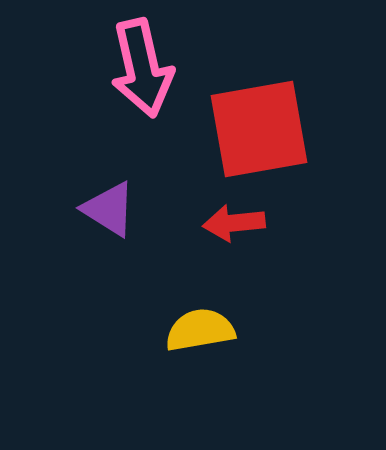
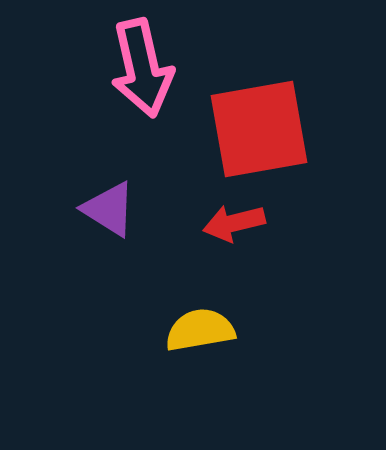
red arrow: rotated 8 degrees counterclockwise
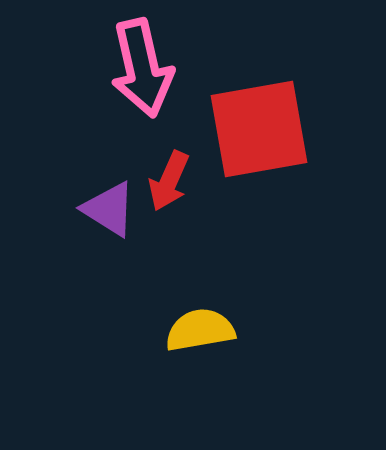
red arrow: moved 65 px left, 42 px up; rotated 52 degrees counterclockwise
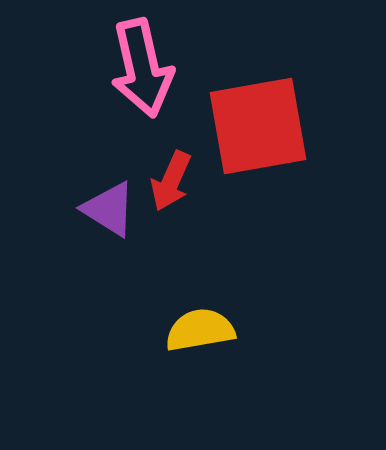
red square: moved 1 px left, 3 px up
red arrow: moved 2 px right
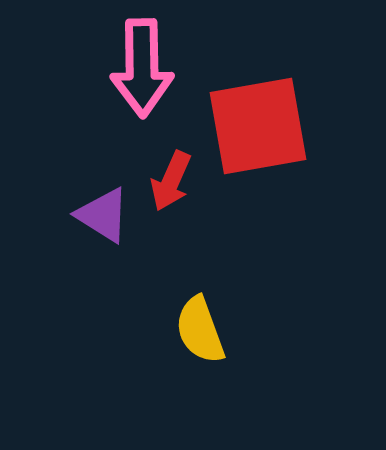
pink arrow: rotated 12 degrees clockwise
purple triangle: moved 6 px left, 6 px down
yellow semicircle: rotated 100 degrees counterclockwise
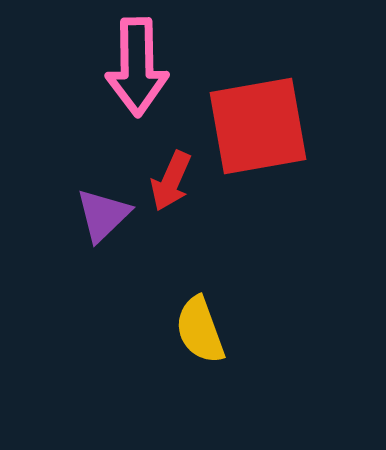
pink arrow: moved 5 px left, 1 px up
purple triangle: rotated 44 degrees clockwise
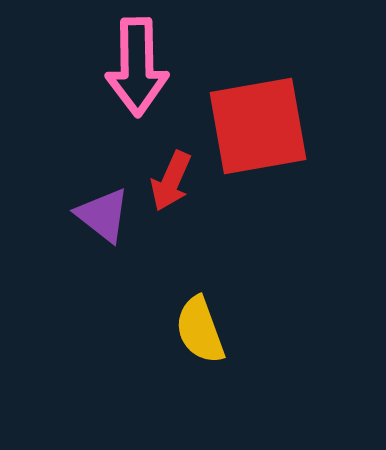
purple triangle: rotated 38 degrees counterclockwise
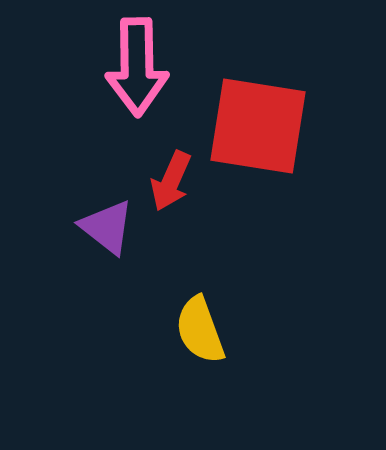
red square: rotated 19 degrees clockwise
purple triangle: moved 4 px right, 12 px down
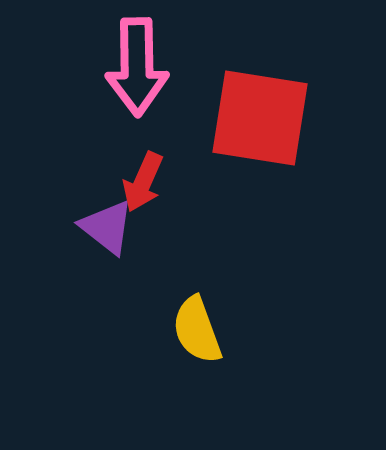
red square: moved 2 px right, 8 px up
red arrow: moved 28 px left, 1 px down
yellow semicircle: moved 3 px left
